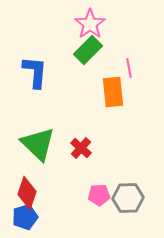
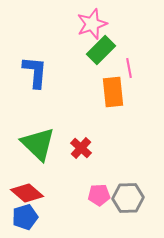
pink star: moved 2 px right; rotated 16 degrees clockwise
green rectangle: moved 13 px right
red diamond: rotated 68 degrees counterclockwise
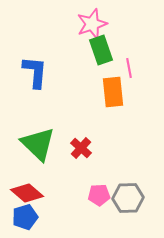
green rectangle: rotated 64 degrees counterclockwise
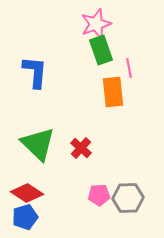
pink star: moved 4 px right
red diamond: rotated 8 degrees counterclockwise
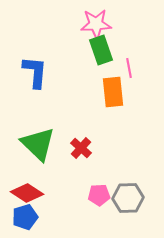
pink star: rotated 16 degrees clockwise
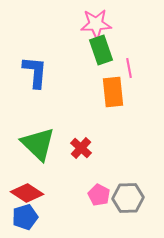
pink pentagon: rotated 30 degrees clockwise
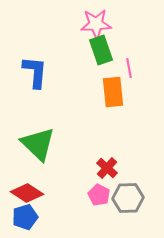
red cross: moved 26 px right, 20 px down
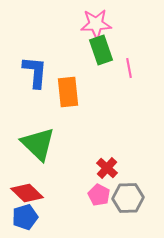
orange rectangle: moved 45 px left
red diamond: rotated 12 degrees clockwise
